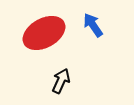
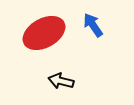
black arrow: rotated 100 degrees counterclockwise
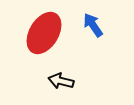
red ellipse: rotated 30 degrees counterclockwise
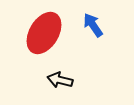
black arrow: moved 1 px left, 1 px up
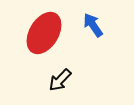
black arrow: rotated 60 degrees counterclockwise
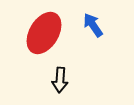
black arrow: rotated 40 degrees counterclockwise
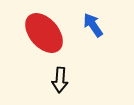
red ellipse: rotated 72 degrees counterclockwise
